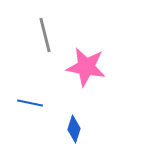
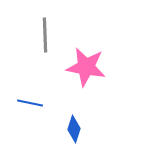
gray line: rotated 12 degrees clockwise
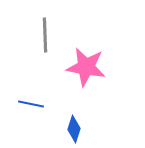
blue line: moved 1 px right, 1 px down
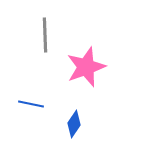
pink star: rotated 30 degrees counterclockwise
blue diamond: moved 5 px up; rotated 16 degrees clockwise
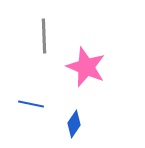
gray line: moved 1 px left, 1 px down
pink star: rotated 30 degrees counterclockwise
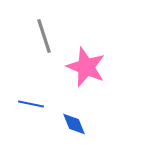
gray line: rotated 16 degrees counterclockwise
blue diamond: rotated 56 degrees counterclockwise
